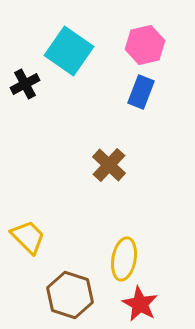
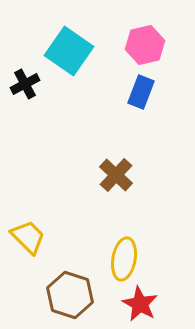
brown cross: moved 7 px right, 10 px down
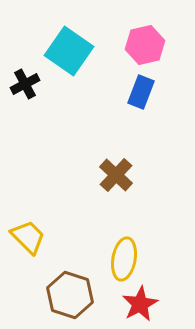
red star: rotated 15 degrees clockwise
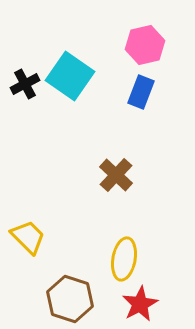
cyan square: moved 1 px right, 25 px down
brown hexagon: moved 4 px down
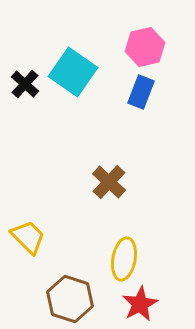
pink hexagon: moved 2 px down
cyan square: moved 3 px right, 4 px up
black cross: rotated 20 degrees counterclockwise
brown cross: moved 7 px left, 7 px down
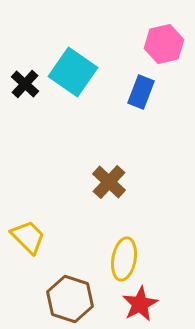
pink hexagon: moved 19 px right, 3 px up
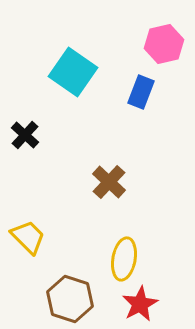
black cross: moved 51 px down
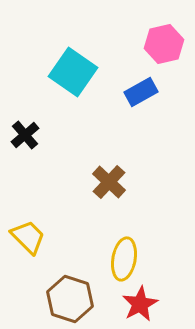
blue rectangle: rotated 40 degrees clockwise
black cross: rotated 8 degrees clockwise
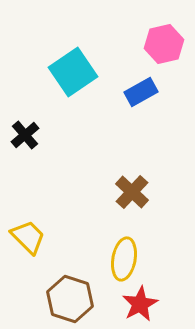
cyan square: rotated 21 degrees clockwise
brown cross: moved 23 px right, 10 px down
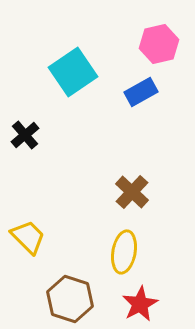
pink hexagon: moved 5 px left
yellow ellipse: moved 7 px up
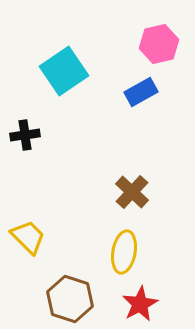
cyan square: moved 9 px left, 1 px up
black cross: rotated 32 degrees clockwise
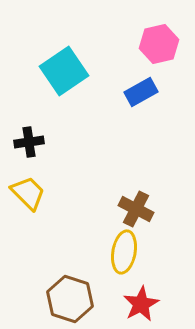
black cross: moved 4 px right, 7 px down
brown cross: moved 4 px right, 17 px down; rotated 16 degrees counterclockwise
yellow trapezoid: moved 44 px up
red star: moved 1 px right
